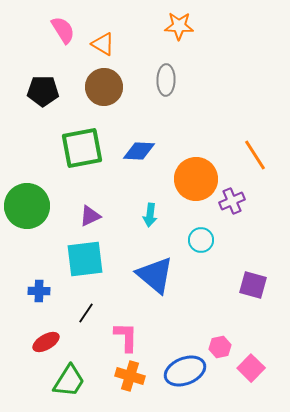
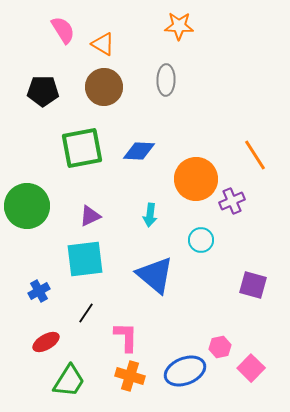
blue cross: rotated 30 degrees counterclockwise
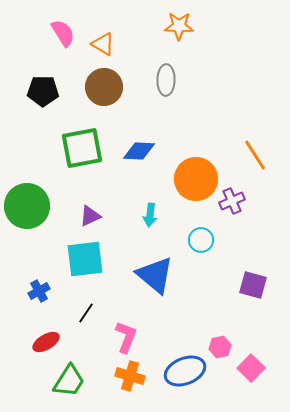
pink semicircle: moved 3 px down
pink L-shape: rotated 20 degrees clockwise
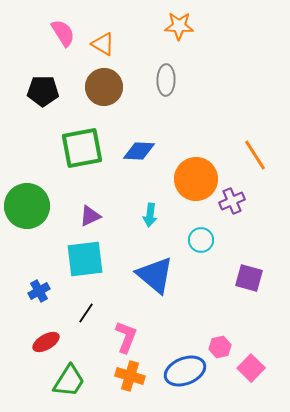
purple square: moved 4 px left, 7 px up
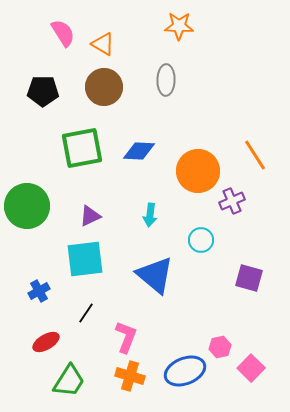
orange circle: moved 2 px right, 8 px up
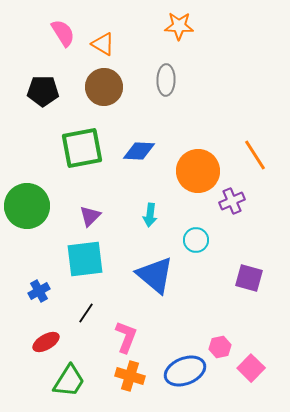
purple triangle: rotated 20 degrees counterclockwise
cyan circle: moved 5 px left
